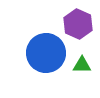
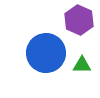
purple hexagon: moved 1 px right, 4 px up
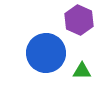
green triangle: moved 6 px down
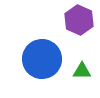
blue circle: moved 4 px left, 6 px down
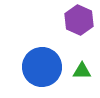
blue circle: moved 8 px down
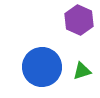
green triangle: rotated 18 degrees counterclockwise
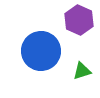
blue circle: moved 1 px left, 16 px up
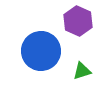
purple hexagon: moved 1 px left, 1 px down
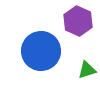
green triangle: moved 5 px right, 1 px up
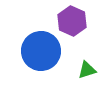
purple hexagon: moved 6 px left
